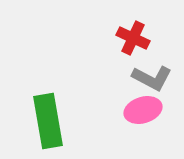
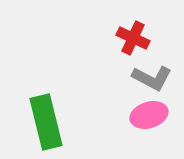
pink ellipse: moved 6 px right, 5 px down
green rectangle: moved 2 px left, 1 px down; rotated 4 degrees counterclockwise
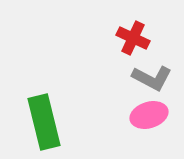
green rectangle: moved 2 px left
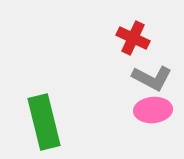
pink ellipse: moved 4 px right, 5 px up; rotated 12 degrees clockwise
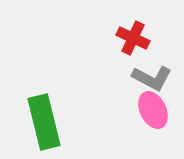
pink ellipse: rotated 69 degrees clockwise
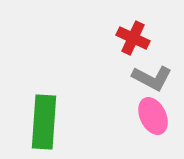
pink ellipse: moved 6 px down
green rectangle: rotated 18 degrees clockwise
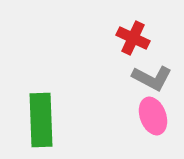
pink ellipse: rotated 6 degrees clockwise
green rectangle: moved 3 px left, 2 px up; rotated 6 degrees counterclockwise
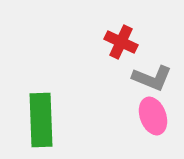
red cross: moved 12 px left, 4 px down
gray L-shape: rotated 6 degrees counterclockwise
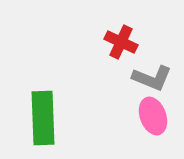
green rectangle: moved 2 px right, 2 px up
